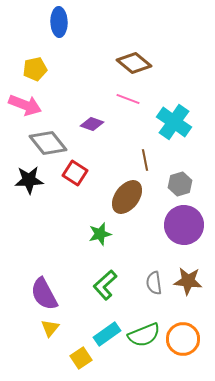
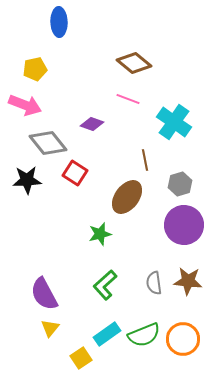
black star: moved 2 px left
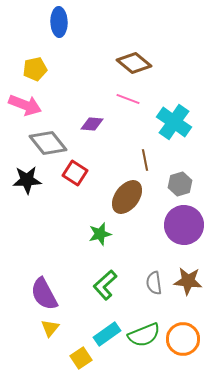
purple diamond: rotated 15 degrees counterclockwise
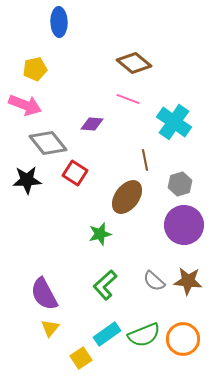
gray semicircle: moved 2 px up; rotated 40 degrees counterclockwise
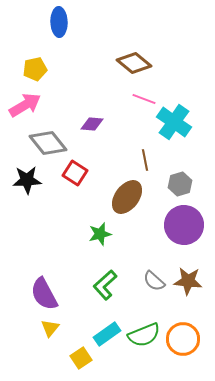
pink line: moved 16 px right
pink arrow: rotated 52 degrees counterclockwise
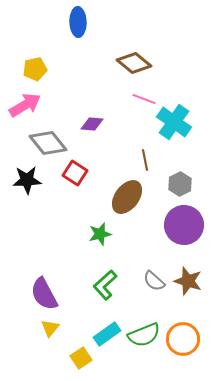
blue ellipse: moved 19 px right
gray hexagon: rotated 10 degrees counterclockwise
brown star: rotated 12 degrees clockwise
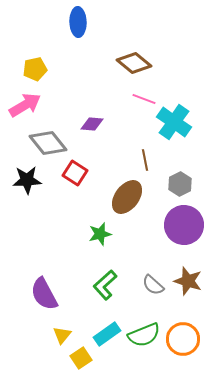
gray semicircle: moved 1 px left, 4 px down
yellow triangle: moved 12 px right, 7 px down
